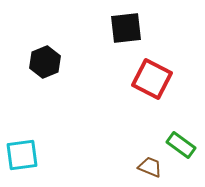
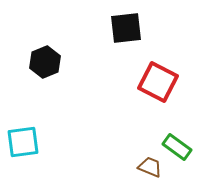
red square: moved 6 px right, 3 px down
green rectangle: moved 4 px left, 2 px down
cyan square: moved 1 px right, 13 px up
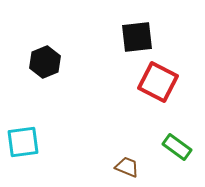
black square: moved 11 px right, 9 px down
brown trapezoid: moved 23 px left
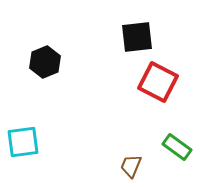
brown trapezoid: moved 4 px right, 1 px up; rotated 90 degrees counterclockwise
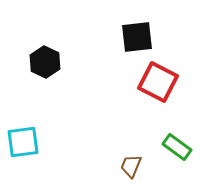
black hexagon: rotated 12 degrees counterclockwise
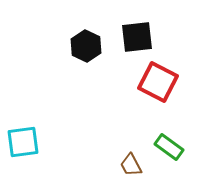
black hexagon: moved 41 px right, 16 px up
green rectangle: moved 8 px left
brown trapezoid: moved 1 px up; rotated 50 degrees counterclockwise
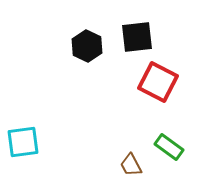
black hexagon: moved 1 px right
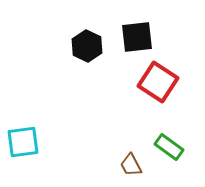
red square: rotated 6 degrees clockwise
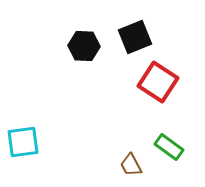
black square: moved 2 px left; rotated 16 degrees counterclockwise
black hexagon: moved 3 px left; rotated 24 degrees counterclockwise
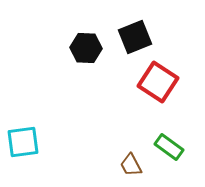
black hexagon: moved 2 px right, 2 px down
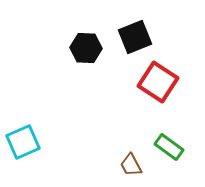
cyan square: rotated 16 degrees counterclockwise
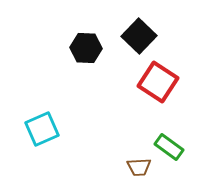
black square: moved 4 px right, 1 px up; rotated 24 degrees counterclockwise
cyan square: moved 19 px right, 13 px up
brown trapezoid: moved 8 px right, 2 px down; rotated 65 degrees counterclockwise
